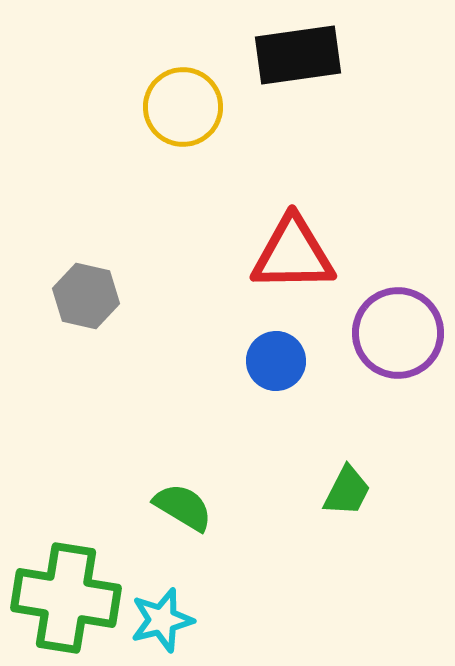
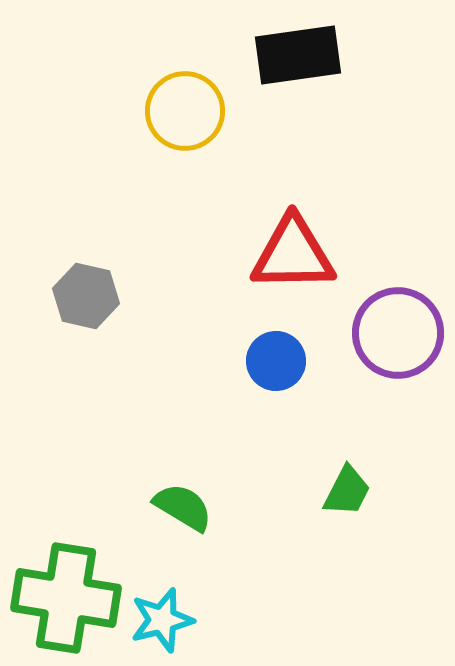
yellow circle: moved 2 px right, 4 px down
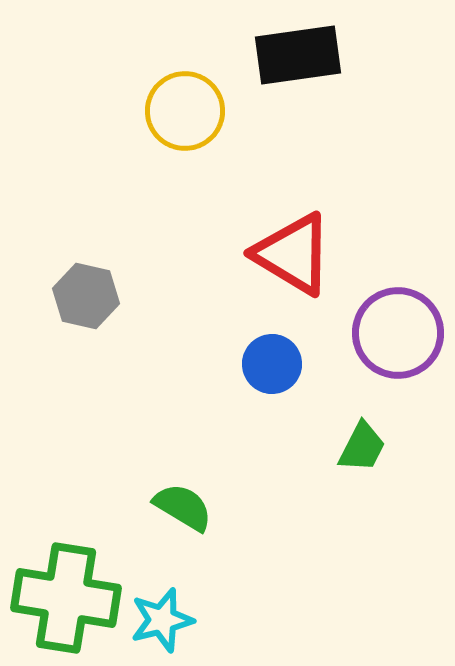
red triangle: rotated 32 degrees clockwise
blue circle: moved 4 px left, 3 px down
green trapezoid: moved 15 px right, 44 px up
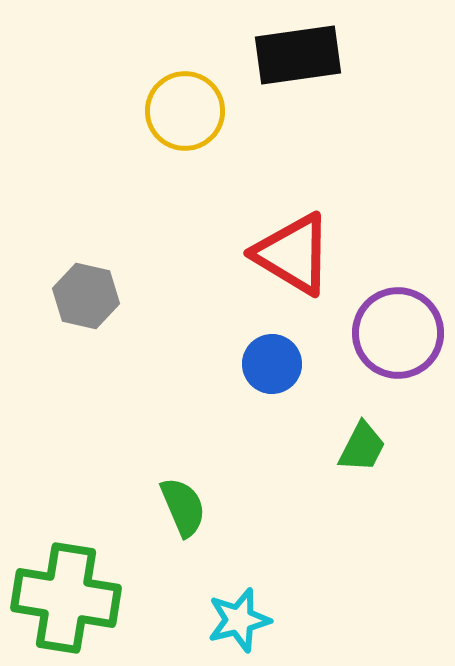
green semicircle: rotated 36 degrees clockwise
cyan star: moved 77 px right
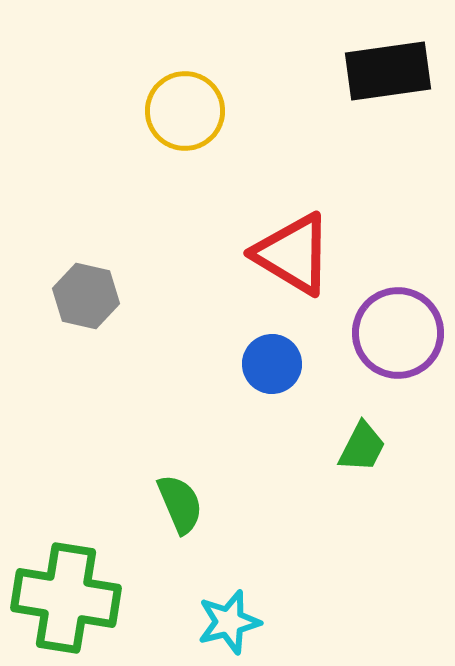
black rectangle: moved 90 px right, 16 px down
green semicircle: moved 3 px left, 3 px up
cyan star: moved 10 px left, 2 px down
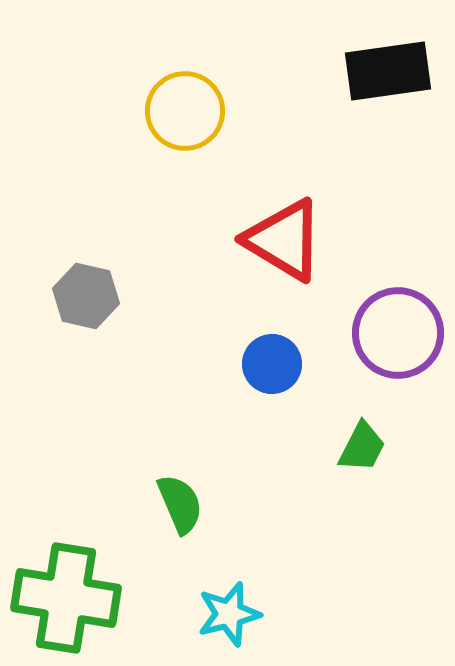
red triangle: moved 9 px left, 14 px up
cyan star: moved 8 px up
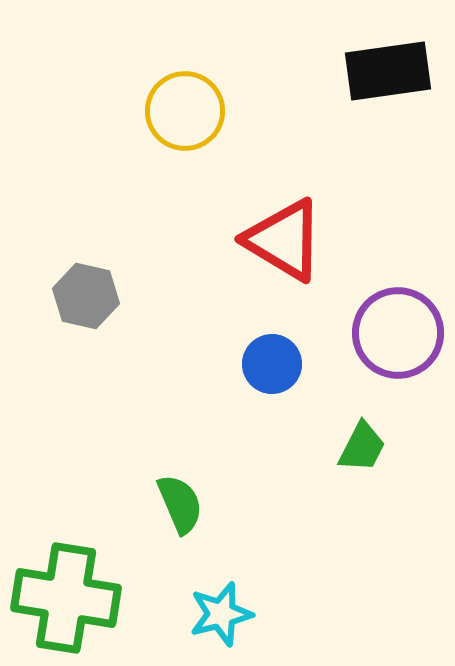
cyan star: moved 8 px left
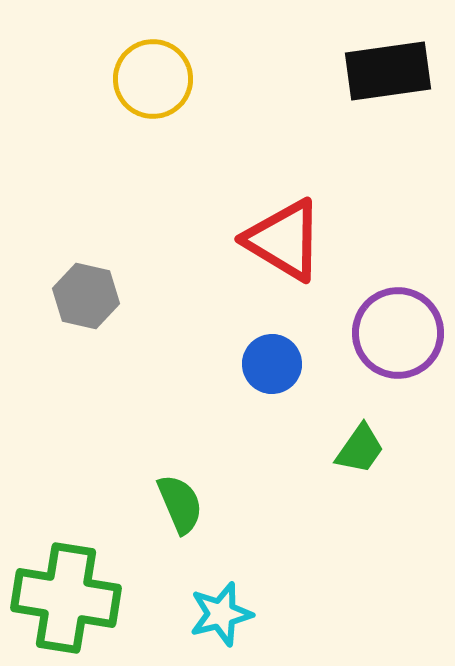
yellow circle: moved 32 px left, 32 px up
green trapezoid: moved 2 px left, 2 px down; rotated 8 degrees clockwise
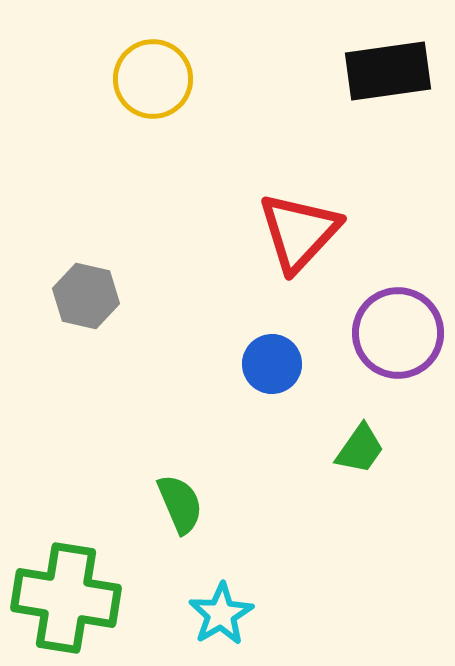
red triangle: moved 15 px right, 8 px up; rotated 42 degrees clockwise
cyan star: rotated 16 degrees counterclockwise
